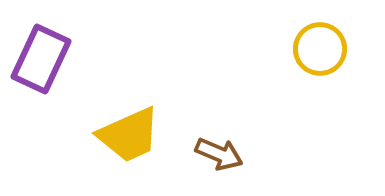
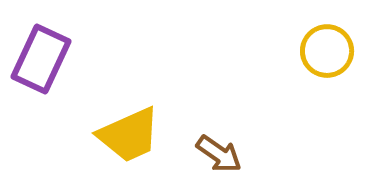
yellow circle: moved 7 px right, 2 px down
brown arrow: rotated 12 degrees clockwise
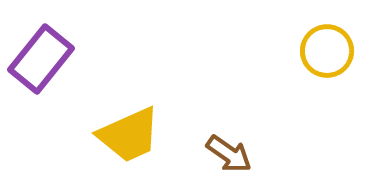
purple rectangle: rotated 14 degrees clockwise
brown arrow: moved 10 px right
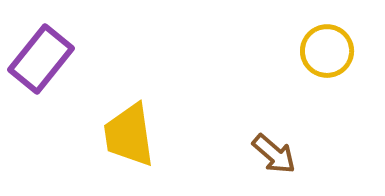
yellow trapezoid: rotated 106 degrees clockwise
brown arrow: moved 45 px right; rotated 6 degrees clockwise
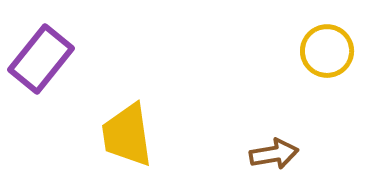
yellow trapezoid: moved 2 px left
brown arrow: rotated 51 degrees counterclockwise
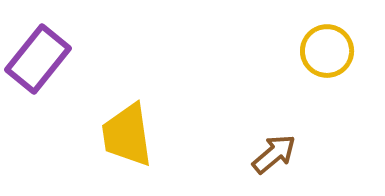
purple rectangle: moved 3 px left
brown arrow: rotated 30 degrees counterclockwise
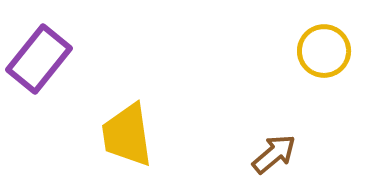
yellow circle: moved 3 px left
purple rectangle: moved 1 px right
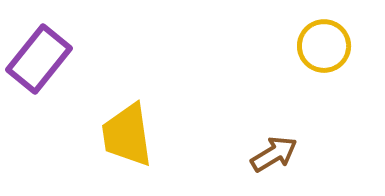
yellow circle: moved 5 px up
brown arrow: rotated 9 degrees clockwise
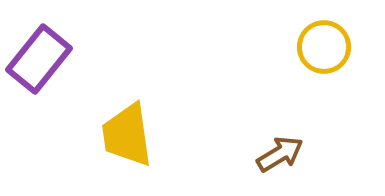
yellow circle: moved 1 px down
brown arrow: moved 6 px right
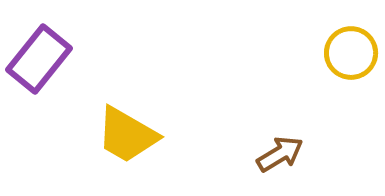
yellow circle: moved 27 px right, 6 px down
yellow trapezoid: rotated 52 degrees counterclockwise
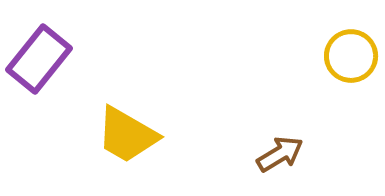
yellow circle: moved 3 px down
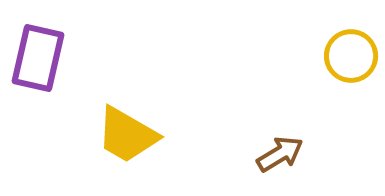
purple rectangle: moved 1 px left, 1 px up; rotated 26 degrees counterclockwise
